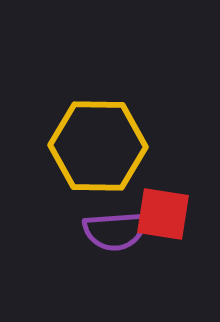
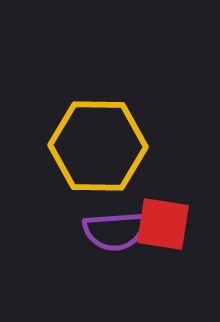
red square: moved 10 px down
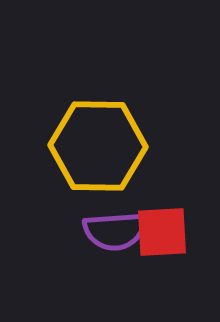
red square: moved 1 px left, 8 px down; rotated 12 degrees counterclockwise
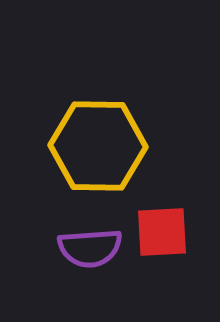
purple semicircle: moved 25 px left, 17 px down
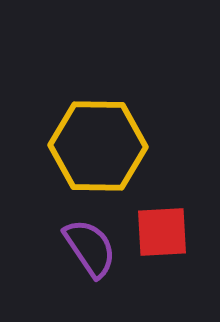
purple semicircle: rotated 120 degrees counterclockwise
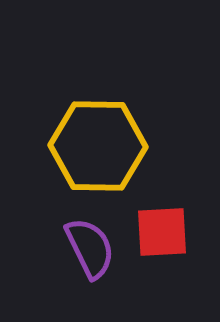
purple semicircle: rotated 8 degrees clockwise
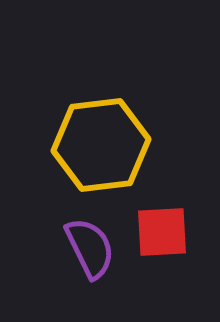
yellow hexagon: moved 3 px right, 1 px up; rotated 8 degrees counterclockwise
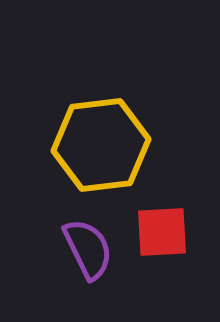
purple semicircle: moved 2 px left, 1 px down
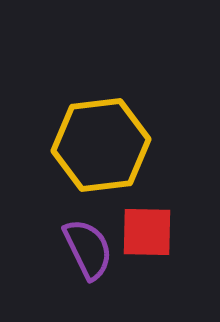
red square: moved 15 px left; rotated 4 degrees clockwise
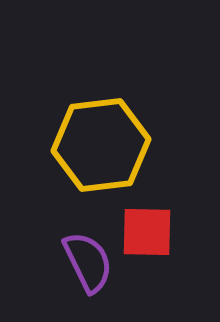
purple semicircle: moved 13 px down
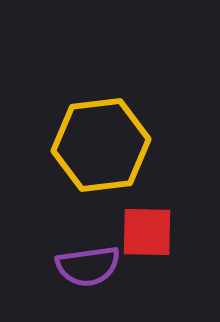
purple semicircle: moved 4 px down; rotated 108 degrees clockwise
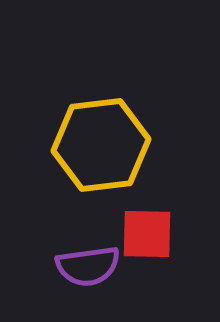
red square: moved 2 px down
